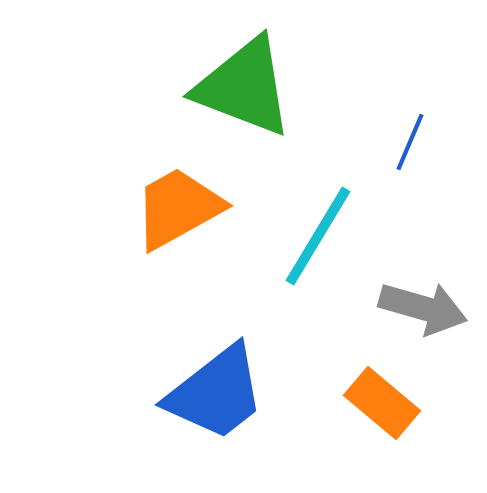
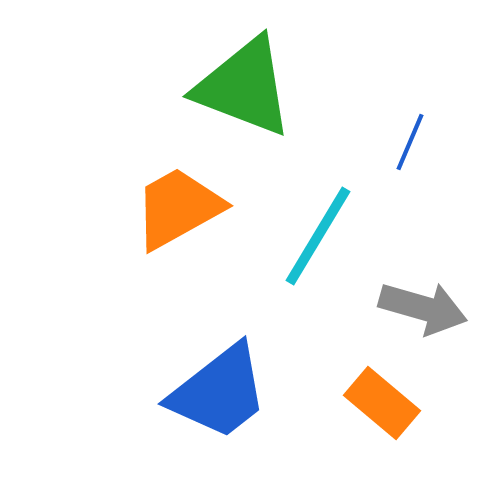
blue trapezoid: moved 3 px right, 1 px up
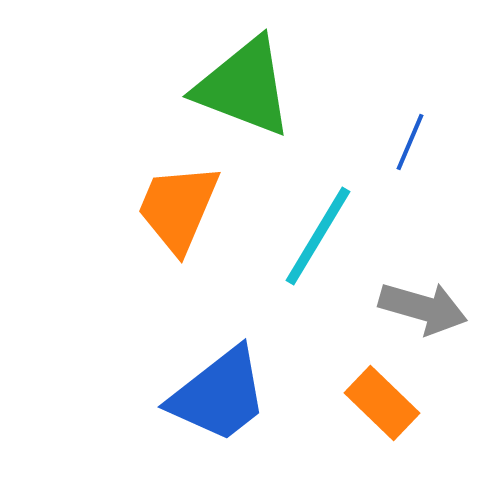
orange trapezoid: rotated 38 degrees counterclockwise
blue trapezoid: moved 3 px down
orange rectangle: rotated 4 degrees clockwise
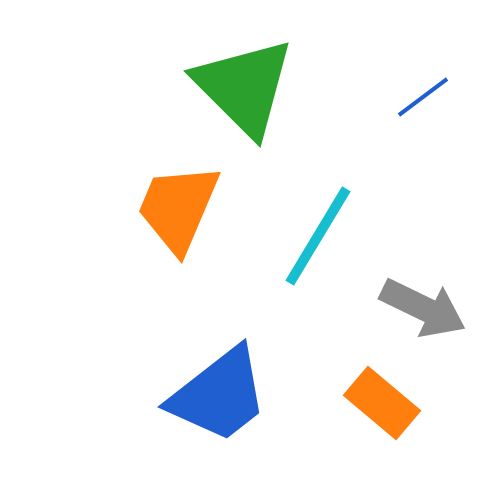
green triangle: rotated 24 degrees clockwise
blue line: moved 13 px right, 45 px up; rotated 30 degrees clockwise
gray arrow: rotated 10 degrees clockwise
orange rectangle: rotated 4 degrees counterclockwise
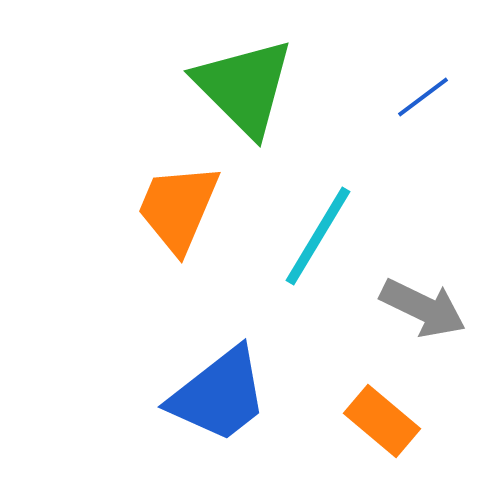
orange rectangle: moved 18 px down
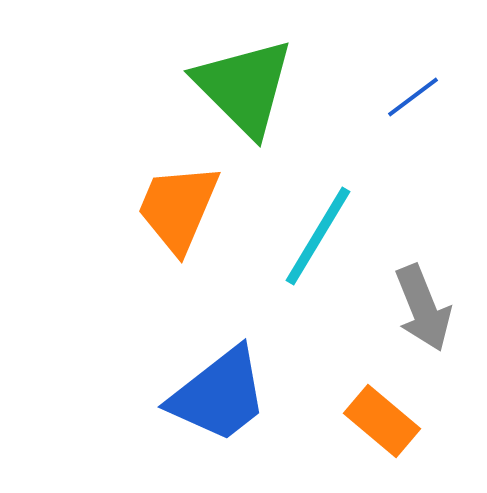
blue line: moved 10 px left
gray arrow: rotated 42 degrees clockwise
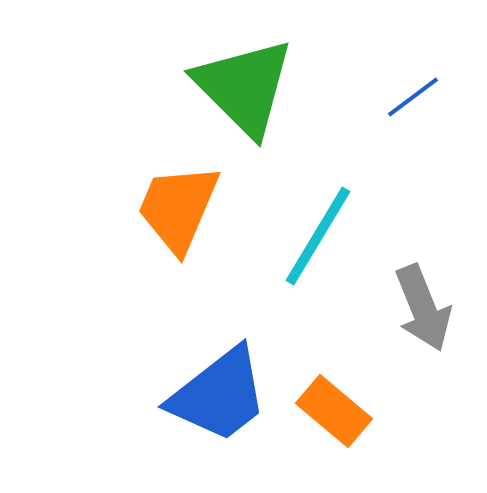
orange rectangle: moved 48 px left, 10 px up
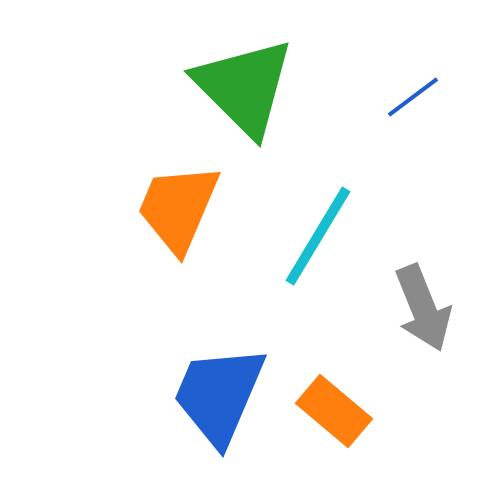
blue trapezoid: rotated 151 degrees clockwise
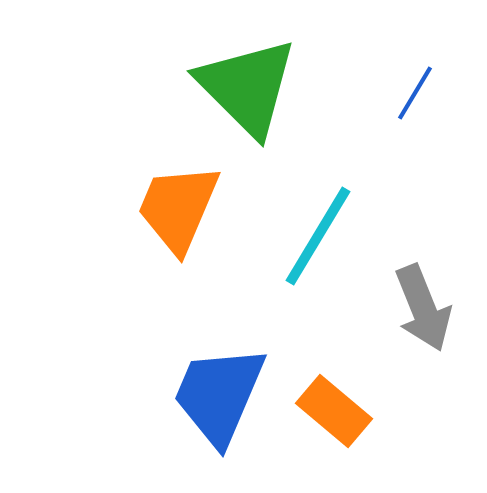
green triangle: moved 3 px right
blue line: moved 2 px right, 4 px up; rotated 22 degrees counterclockwise
